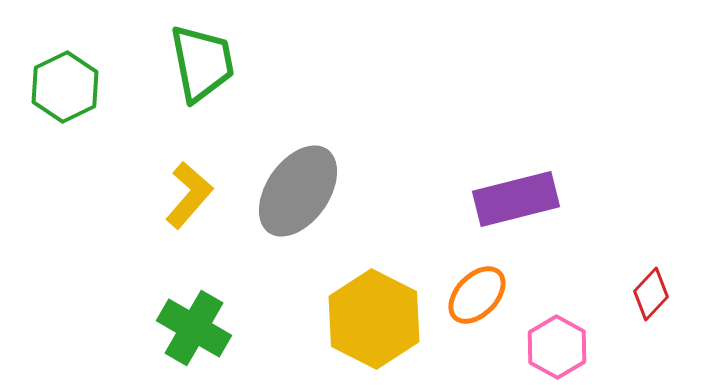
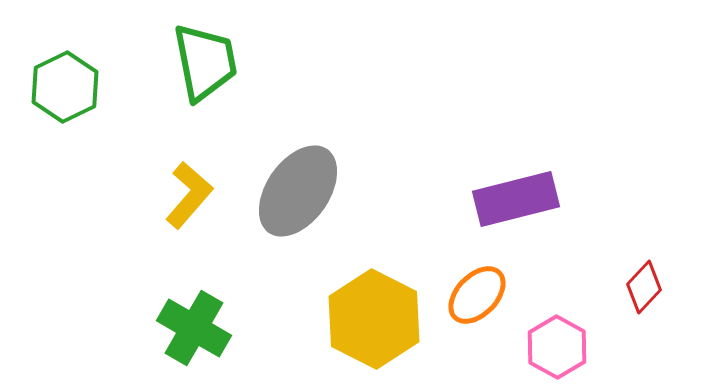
green trapezoid: moved 3 px right, 1 px up
red diamond: moved 7 px left, 7 px up
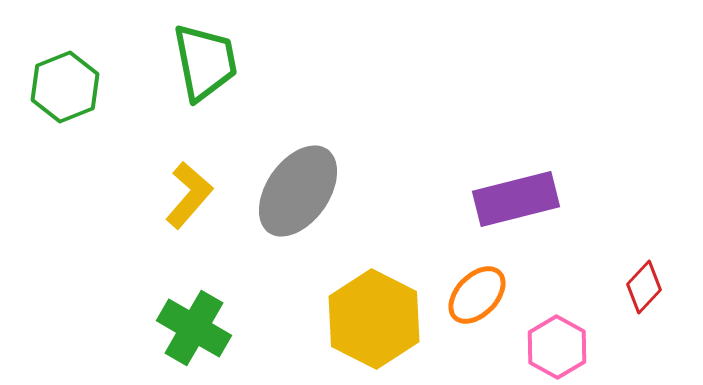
green hexagon: rotated 4 degrees clockwise
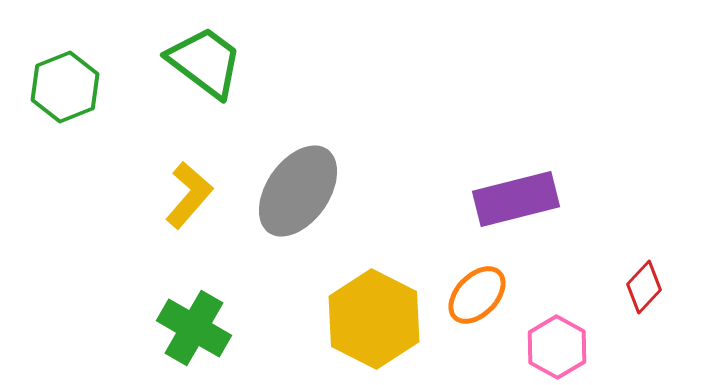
green trapezoid: rotated 42 degrees counterclockwise
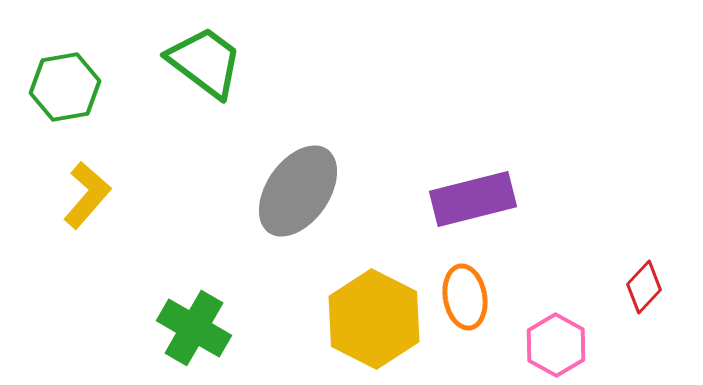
green hexagon: rotated 12 degrees clockwise
yellow L-shape: moved 102 px left
purple rectangle: moved 43 px left
orange ellipse: moved 12 px left, 2 px down; rotated 54 degrees counterclockwise
pink hexagon: moved 1 px left, 2 px up
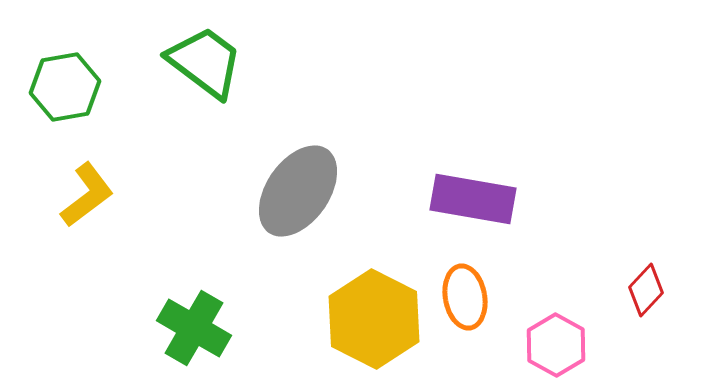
yellow L-shape: rotated 12 degrees clockwise
purple rectangle: rotated 24 degrees clockwise
red diamond: moved 2 px right, 3 px down
